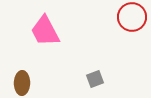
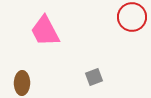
gray square: moved 1 px left, 2 px up
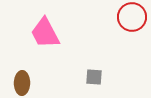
pink trapezoid: moved 2 px down
gray square: rotated 24 degrees clockwise
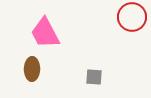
brown ellipse: moved 10 px right, 14 px up
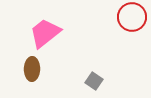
pink trapezoid: rotated 80 degrees clockwise
gray square: moved 4 px down; rotated 30 degrees clockwise
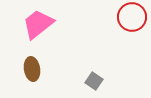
pink trapezoid: moved 7 px left, 9 px up
brown ellipse: rotated 10 degrees counterclockwise
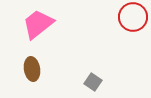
red circle: moved 1 px right
gray square: moved 1 px left, 1 px down
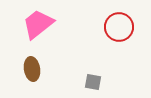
red circle: moved 14 px left, 10 px down
gray square: rotated 24 degrees counterclockwise
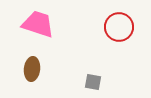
pink trapezoid: rotated 56 degrees clockwise
brown ellipse: rotated 15 degrees clockwise
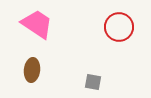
pink trapezoid: moved 1 px left; rotated 16 degrees clockwise
brown ellipse: moved 1 px down
